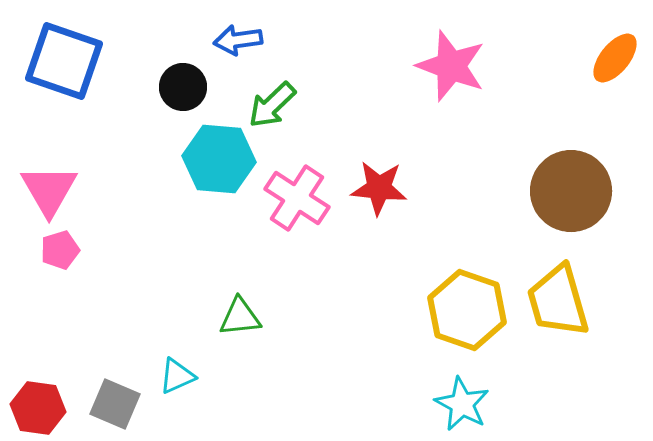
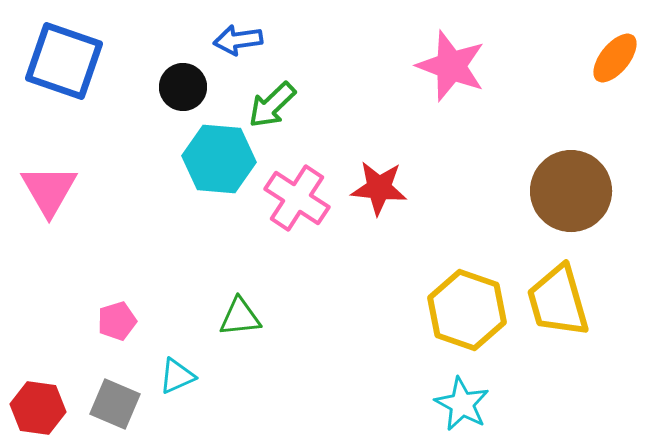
pink pentagon: moved 57 px right, 71 px down
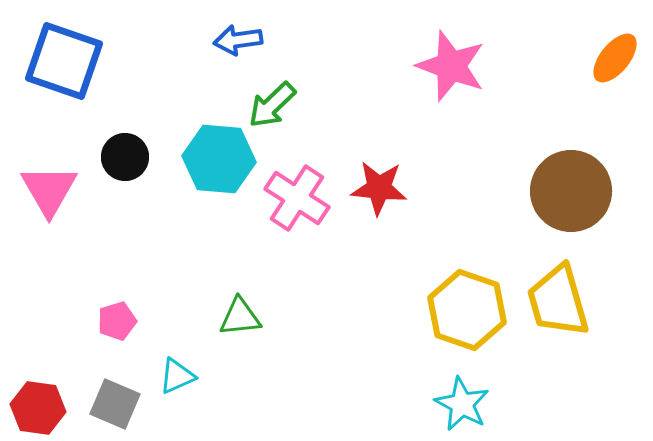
black circle: moved 58 px left, 70 px down
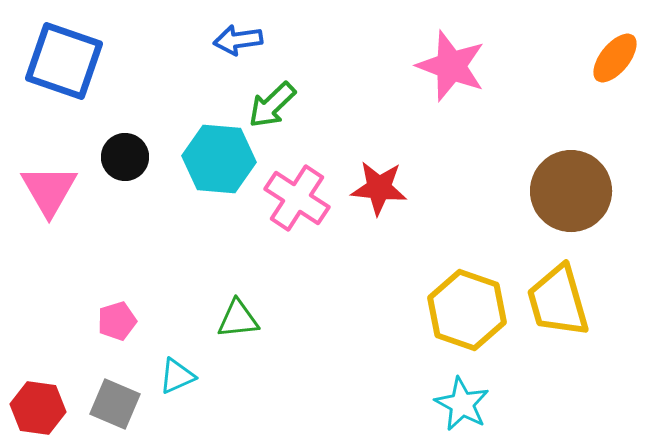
green triangle: moved 2 px left, 2 px down
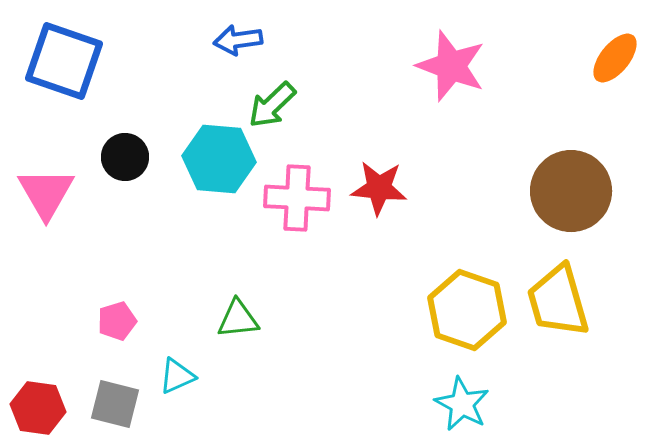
pink triangle: moved 3 px left, 3 px down
pink cross: rotated 30 degrees counterclockwise
gray square: rotated 9 degrees counterclockwise
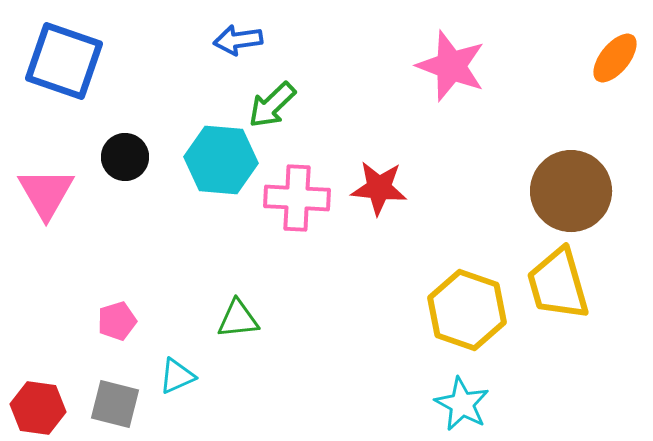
cyan hexagon: moved 2 px right, 1 px down
yellow trapezoid: moved 17 px up
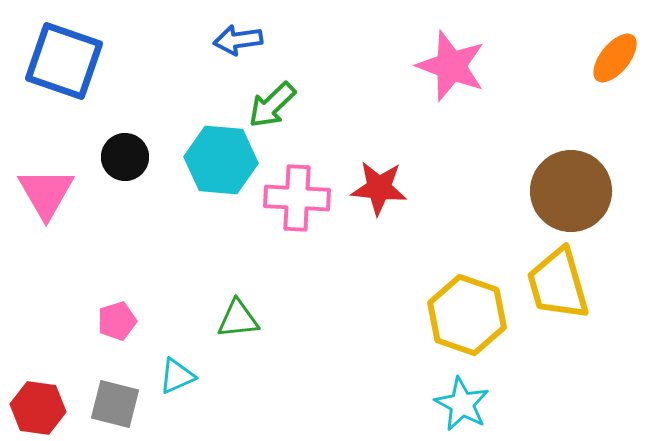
yellow hexagon: moved 5 px down
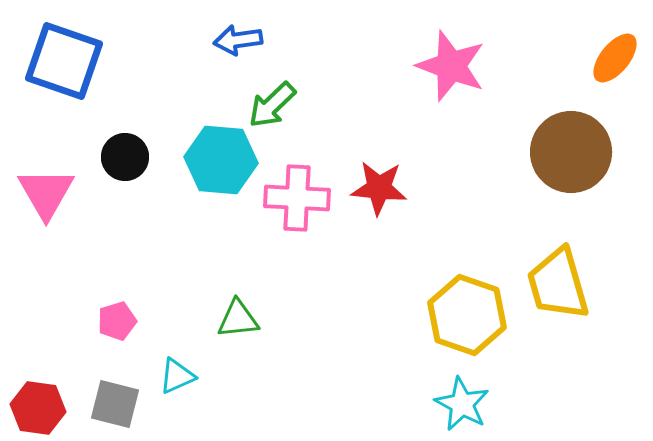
brown circle: moved 39 px up
